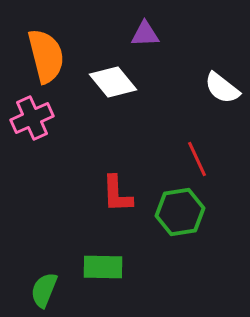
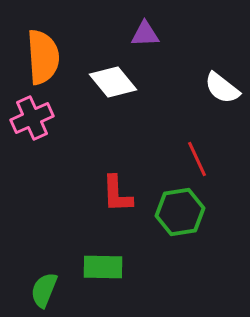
orange semicircle: moved 3 px left, 1 px down; rotated 10 degrees clockwise
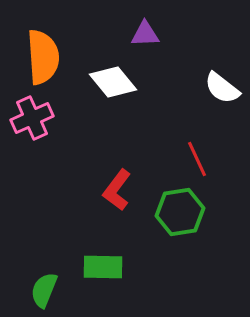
red L-shape: moved 4 px up; rotated 39 degrees clockwise
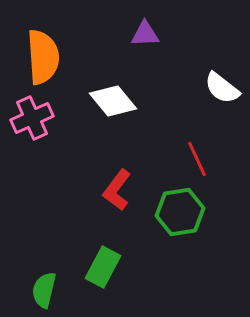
white diamond: moved 19 px down
green rectangle: rotated 63 degrees counterclockwise
green semicircle: rotated 9 degrees counterclockwise
